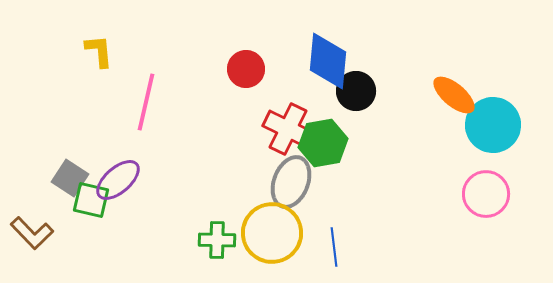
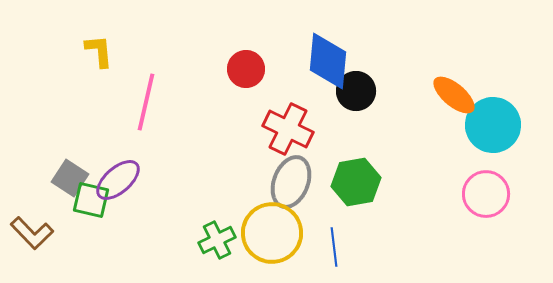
green hexagon: moved 33 px right, 39 px down
green cross: rotated 27 degrees counterclockwise
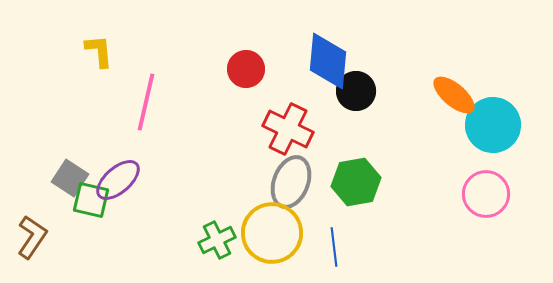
brown L-shape: moved 4 px down; rotated 102 degrees counterclockwise
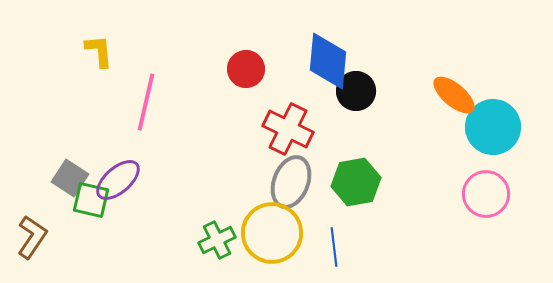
cyan circle: moved 2 px down
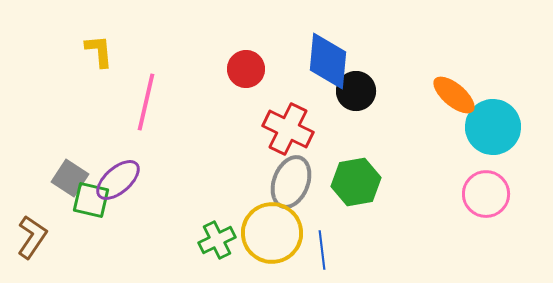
blue line: moved 12 px left, 3 px down
